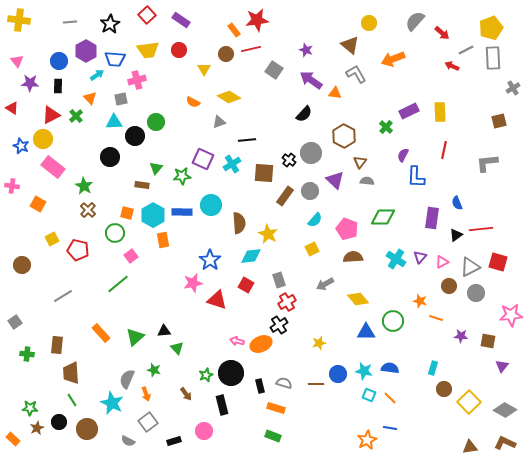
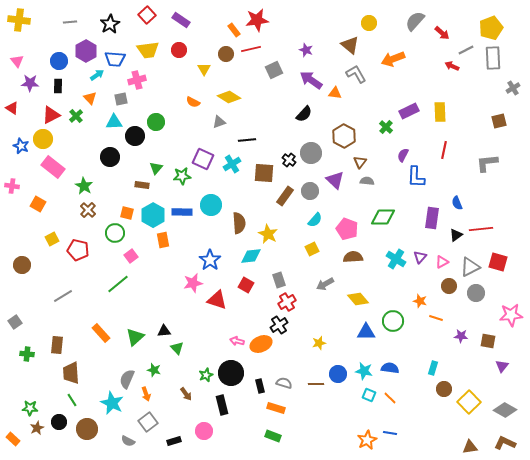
gray square at (274, 70): rotated 30 degrees clockwise
blue line at (390, 428): moved 5 px down
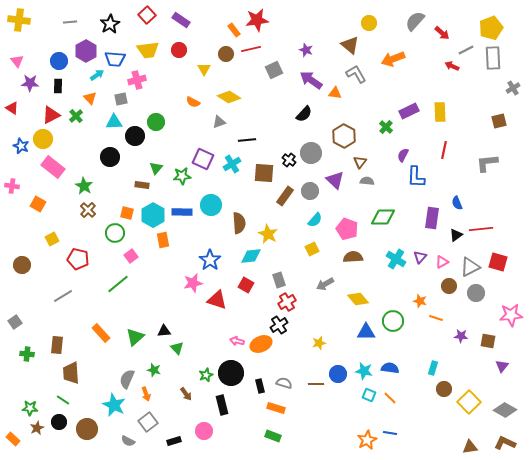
red pentagon at (78, 250): moved 9 px down
green line at (72, 400): moved 9 px left; rotated 24 degrees counterclockwise
cyan star at (112, 403): moved 2 px right, 2 px down
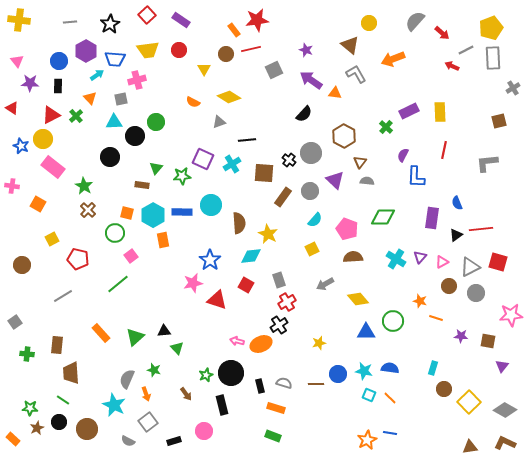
brown rectangle at (285, 196): moved 2 px left, 1 px down
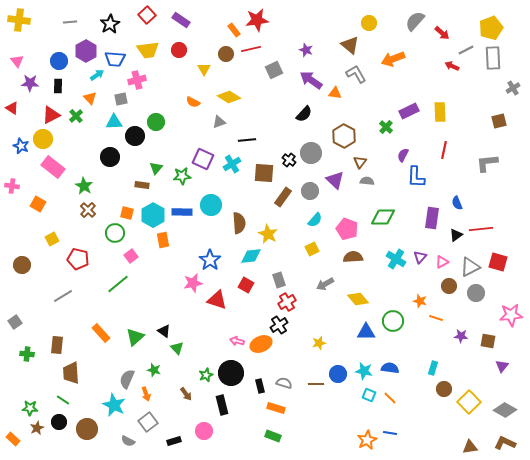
black triangle at (164, 331): rotated 40 degrees clockwise
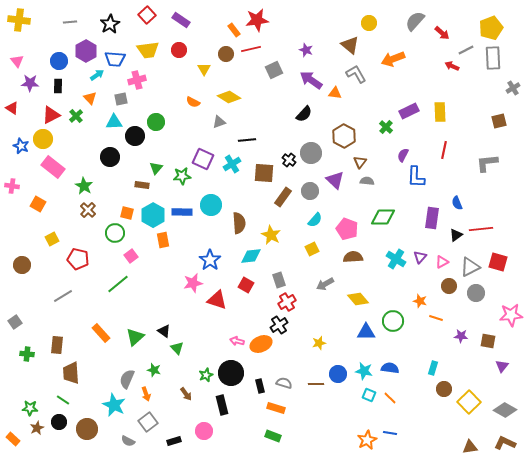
yellow star at (268, 234): moved 3 px right, 1 px down
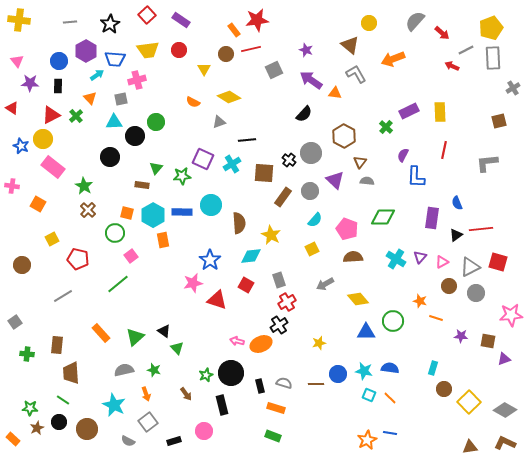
purple triangle at (502, 366): moved 2 px right, 7 px up; rotated 32 degrees clockwise
gray semicircle at (127, 379): moved 3 px left, 9 px up; rotated 54 degrees clockwise
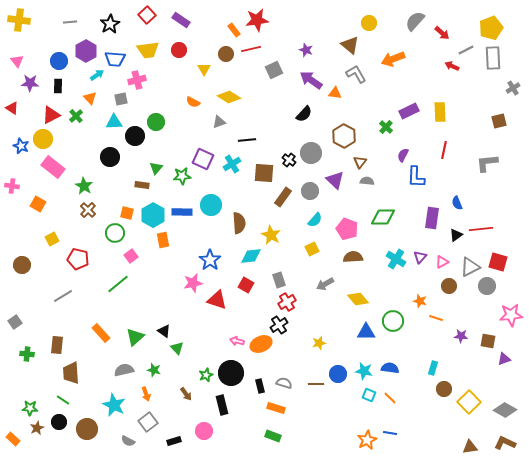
gray circle at (476, 293): moved 11 px right, 7 px up
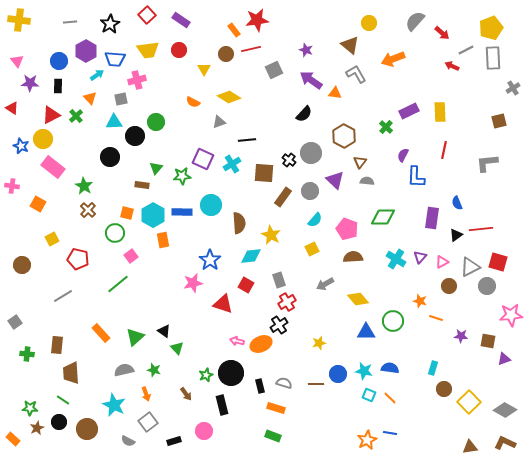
red triangle at (217, 300): moved 6 px right, 4 px down
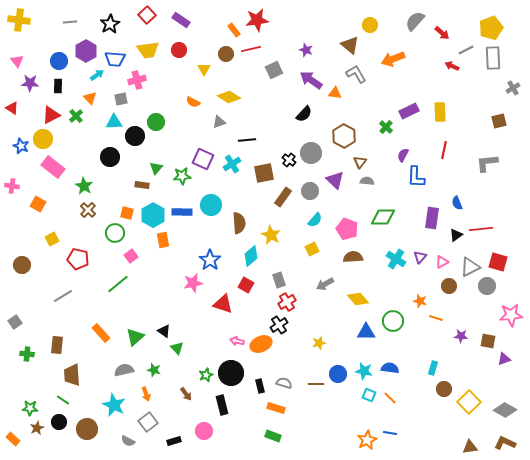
yellow circle at (369, 23): moved 1 px right, 2 px down
brown square at (264, 173): rotated 15 degrees counterclockwise
cyan diamond at (251, 256): rotated 35 degrees counterclockwise
brown trapezoid at (71, 373): moved 1 px right, 2 px down
